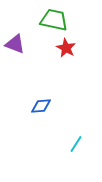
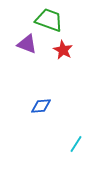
green trapezoid: moved 5 px left; rotated 8 degrees clockwise
purple triangle: moved 12 px right
red star: moved 3 px left, 2 px down
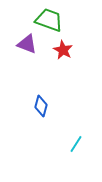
blue diamond: rotated 70 degrees counterclockwise
